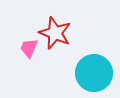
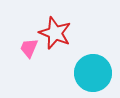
cyan circle: moved 1 px left
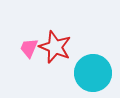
red star: moved 14 px down
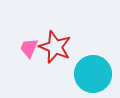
cyan circle: moved 1 px down
